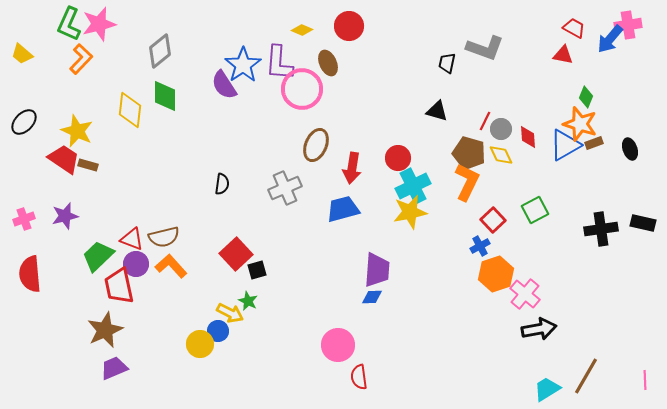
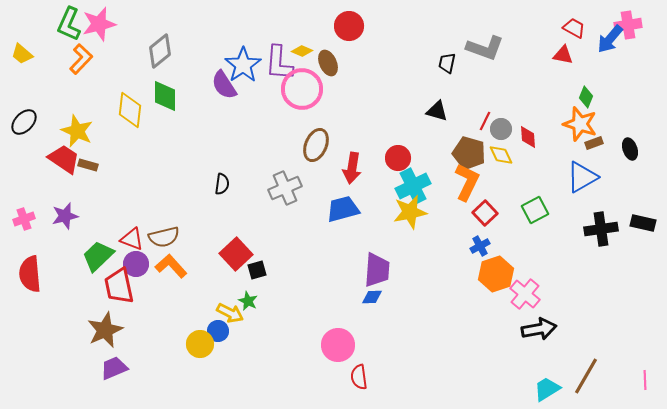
yellow diamond at (302, 30): moved 21 px down
blue triangle at (565, 145): moved 17 px right, 32 px down
red square at (493, 220): moved 8 px left, 7 px up
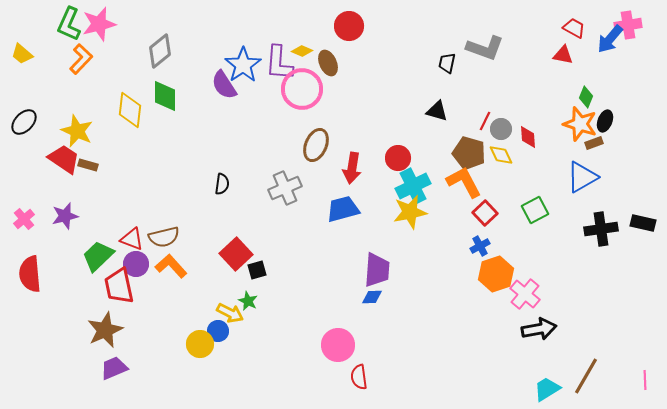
black ellipse at (630, 149): moved 25 px left, 28 px up; rotated 40 degrees clockwise
orange L-shape at (467, 182): moved 3 px left; rotated 54 degrees counterclockwise
pink cross at (24, 219): rotated 20 degrees counterclockwise
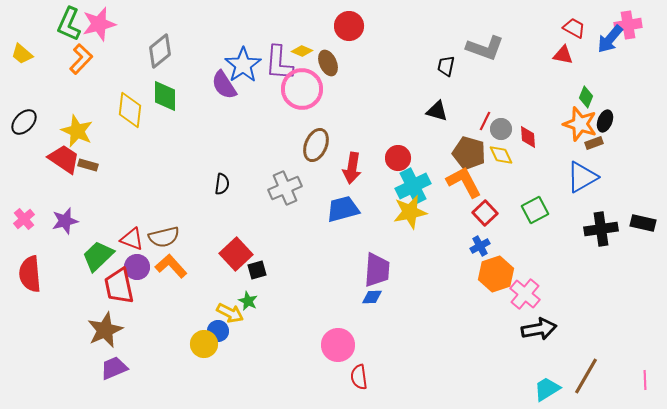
black trapezoid at (447, 63): moved 1 px left, 3 px down
purple star at (65, 216): moved 5 px down
purple circle at (136, 264): moved 1 px right, 3 px down
yellow circle at (200, 344): moved 4 px right
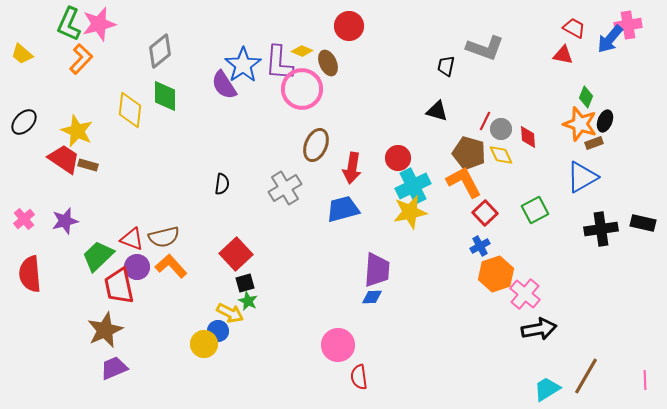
gray cross at (285, 188): rotated 8 degrees counterclockwise
black square at (257, 270): moved 12 px left, 13 px down
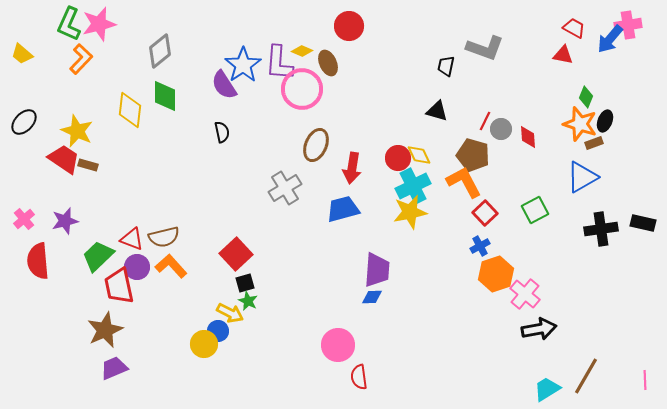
brown pentagon at (469, 153): moved 4 px right, 2 px down
yellow diamond at (501, 155): moved 82 px left
black semicircle at (222, 184): moved 52 px up; rotated 20 degrees counterclockwise
red semicircle at (30, 274): moved 8 px right, 13 px up
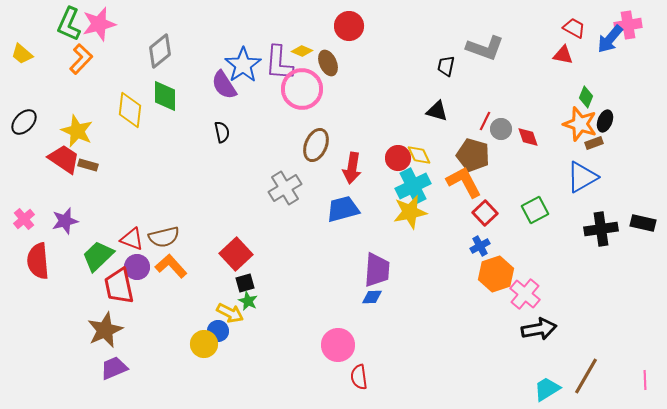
red diamond at (528, 137): rotated 15 degrees counterclockwise
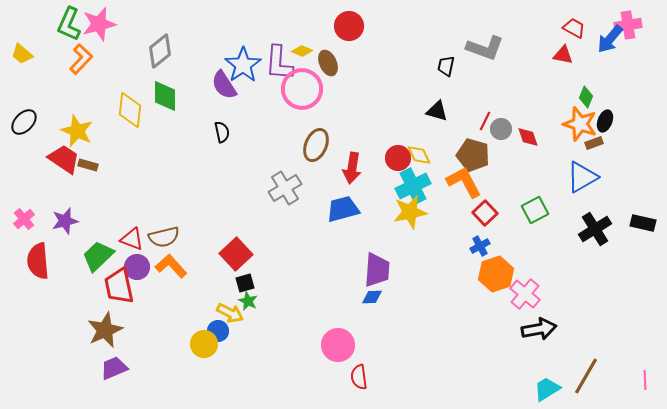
black cross at (601, 229): moved 6 px left; rotated 24 degrees counterclockwise
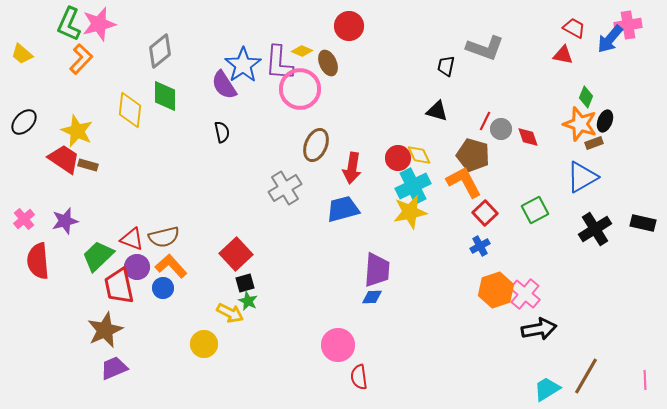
pink circle at (302, 89): moved 2 px left
orange hexagon at (496, 274): moved 16 px down
blue circle at (218, 331): moved 55 px left, 43 px up
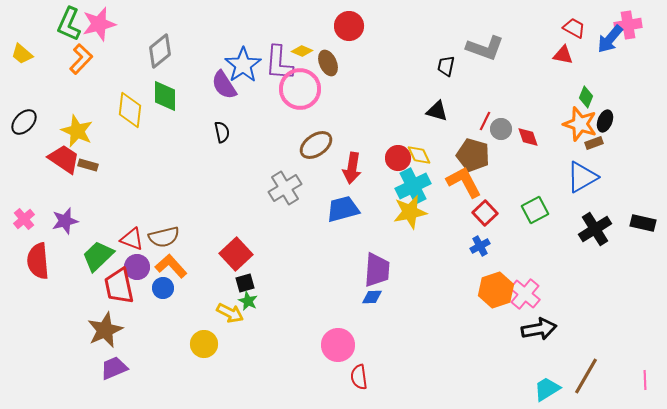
brown ellipse at (316, 145): rotated 32 degrees clockwise
